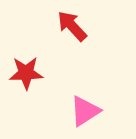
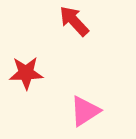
red arrow: moved 2 px right, 5 px up
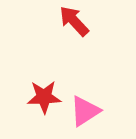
red star: moved 18 px right, 24 px down
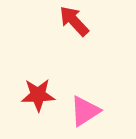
red star: moved 6 px left, 2 px up
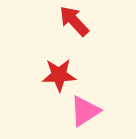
red star: moved 21 px right, 20 px up
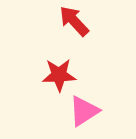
pink triangle: moved 1 px left
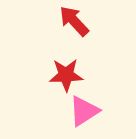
red star: moved 7 px right
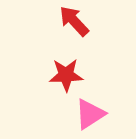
pink triangle: moved 6 px right, 3 px down
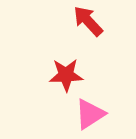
red arrow: moved 14 px right
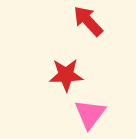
pink triangle: rotated 20 degrees counterclockwise
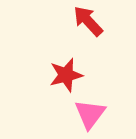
red star: rotated 12 degrees counterclockwise
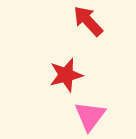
pink triangle: moved 2 px down
